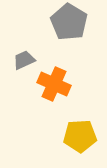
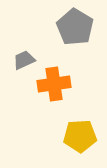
gray pentagon: moved 6 px right, 5 px down
orange cross: rotated 32 degrees counterclockwise
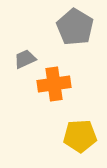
gray trapezoid: moved 1 px right, 1 px up
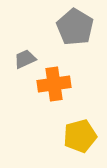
yellow pentagon: rotated 12 degrees counterclockwise
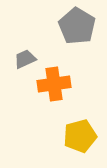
gray pentagon: moved 2 px right, 1 px up
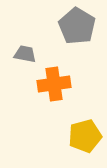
gray trapezoid: moved 5 px up; rotated 35 degrees clockwise
yellow pentagon: moved 5 px right
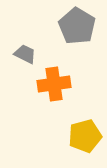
gray trapezoid: rotated 15 degrees clockwise
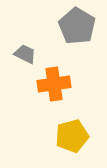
yellow pentagon: moved 13 px left
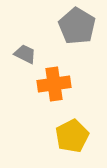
yellow pentagon: rotated 12 degrees counterclockwise
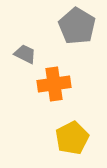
yellow pentagon: moved 2 px down
